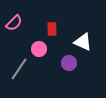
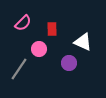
pink semicircle: moved 9 px right
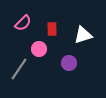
white triangle: moved 7 px up; rotated 42 degrees counterclockwise
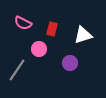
pink semicircle: rotated 72 degrees clockwise
red rectangle: rotated 16 degrees clockwise
purple circle: moved 1 px right
gray line: moved 2 px left, 1 px down
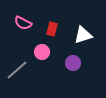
pink circle: moved 3 px right, 3 px down
purple circle: moved 3 px right
gray line: rotated 15 degrees clockwise
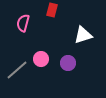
pink semicircle: rotated 78 degrees clockwise
red rectangle: moved 19 px up
pink circle: moved 1 px left, 7 px down
purple circle: moved 5 px left
